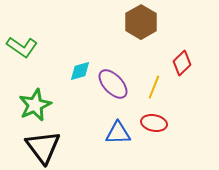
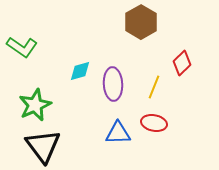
purple ellipse: rotated 40 degrees clockwise
black triangle: moved 1 px up
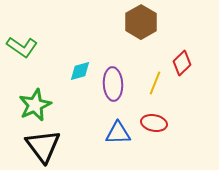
yellow line: moved 1 px right, 4 px up
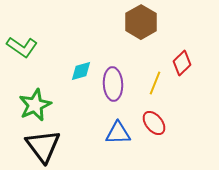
cyan diamond: moved 1 px right
red ellipse: rotated 40 degrees clockwise
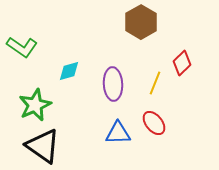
cyan diamond: moved 12 px left
black triangle: rotated 18 degrees counterclockwise
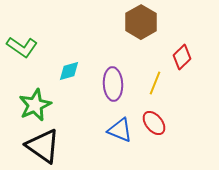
red diamond: moved 6 px up
blue triangle: moved 2 px right, 3 px up; rotated 24 degrees clockwise
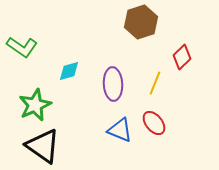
brown hexagon: rotated 12 degrees clockwise
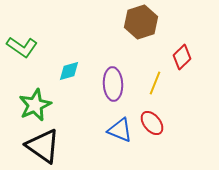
red ellipse: moved 2 px left
